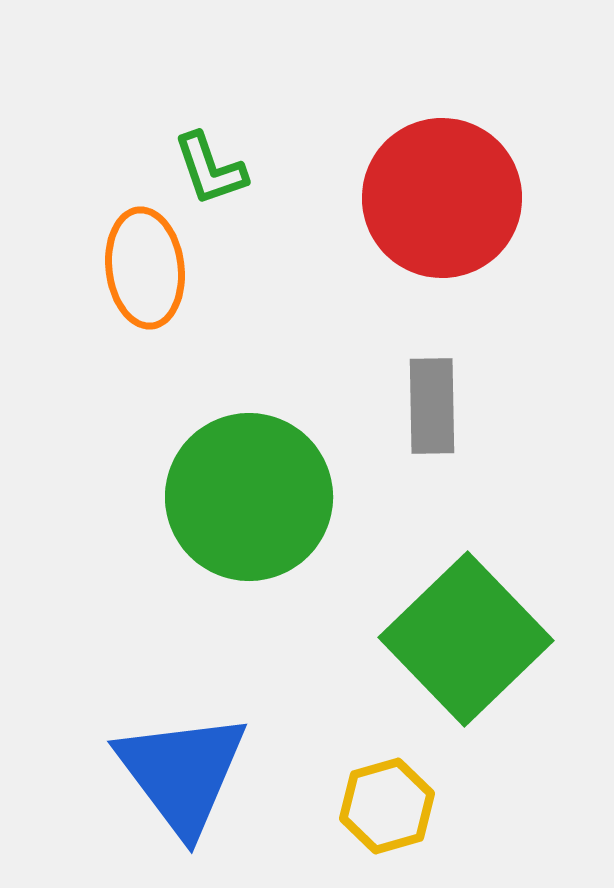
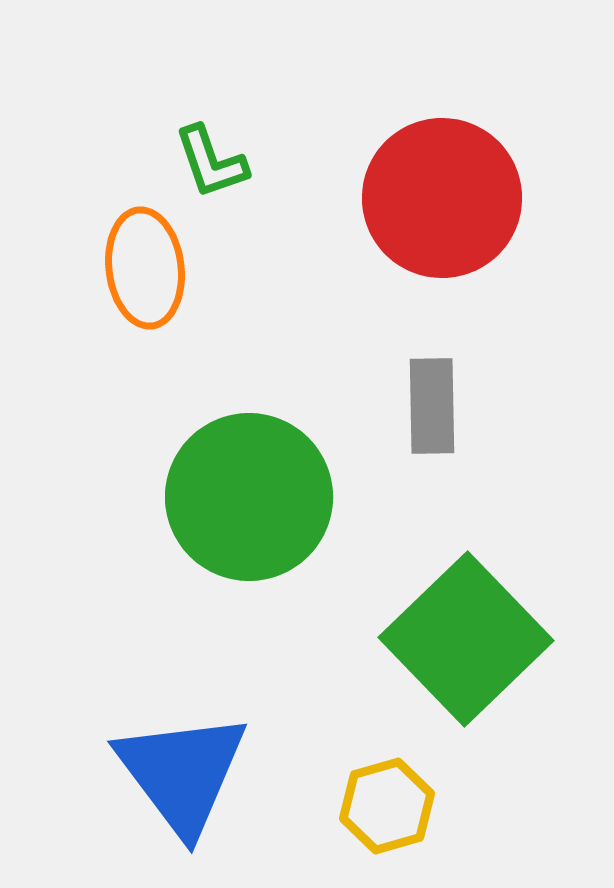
green L-shape: moved 1 px right, 7 px up
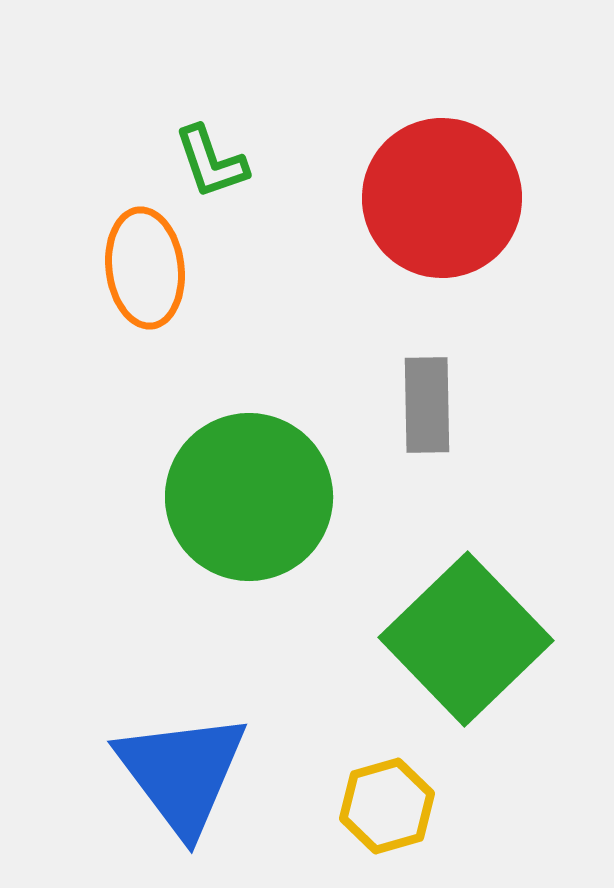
gray rectangle: moved 5 px left, 1 px up
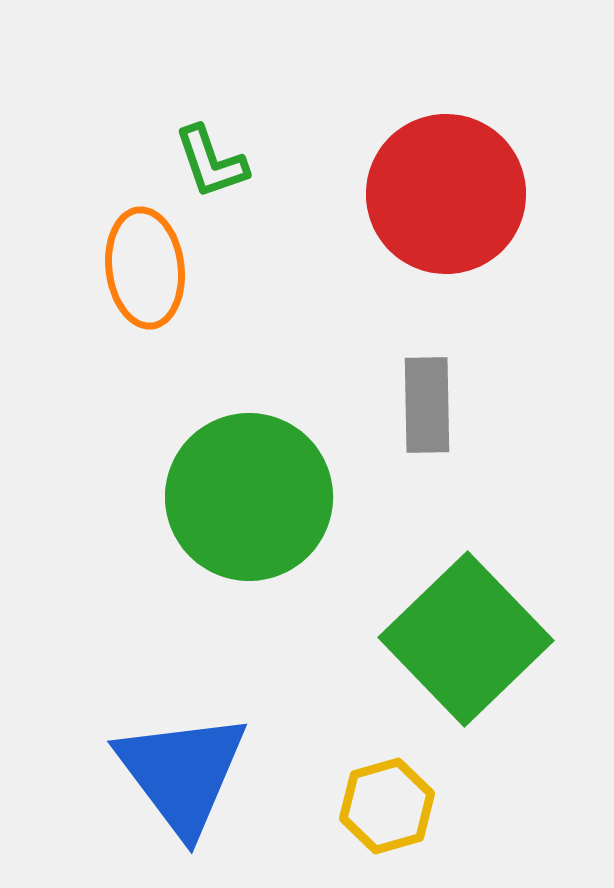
red circle: moved 4 px right, 4 px up
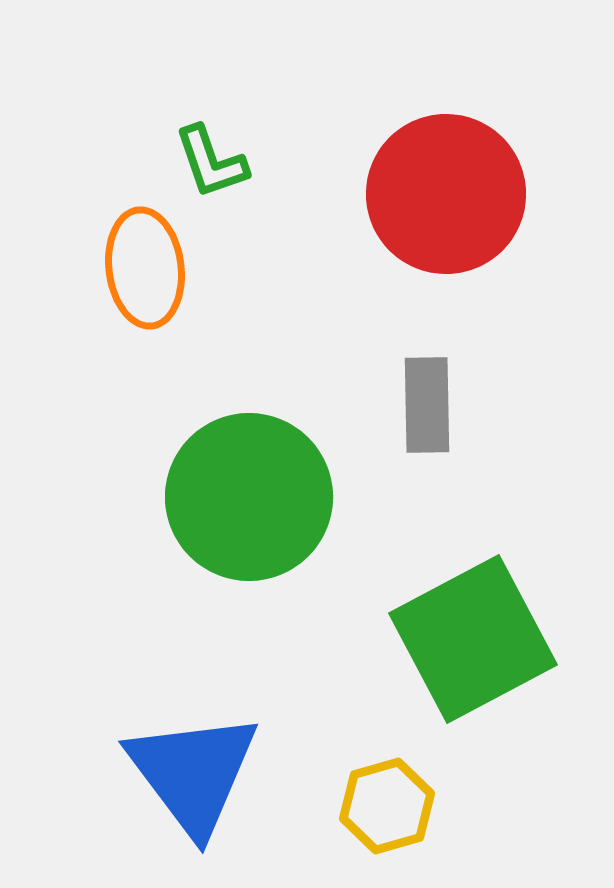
green square: moved 7 px right; rotated 16 degrees clockwise
blue triangle: moved 11 px right
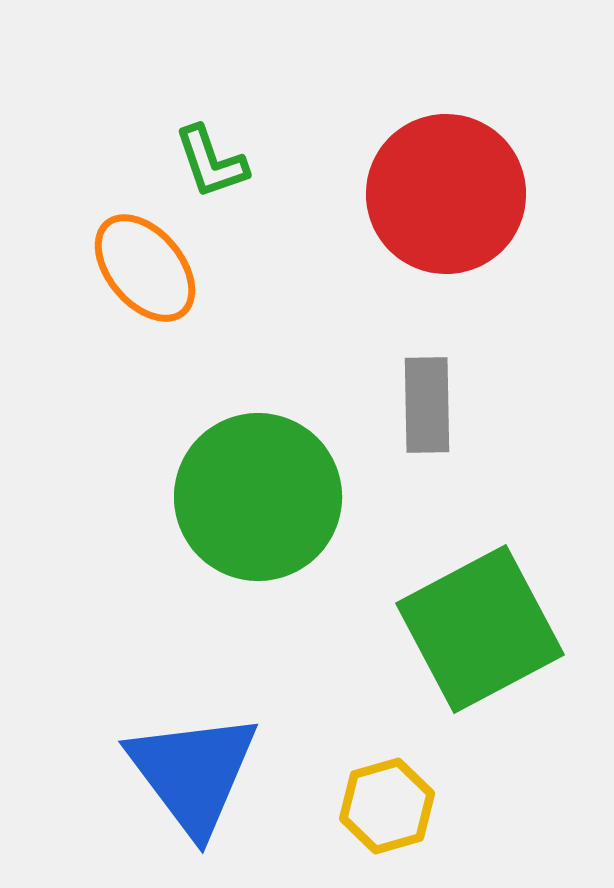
orange ellipse: rotated 33 degrees counterclockwise
green circle: moved 9 px right
green square: moved 7 px right, 10 px up
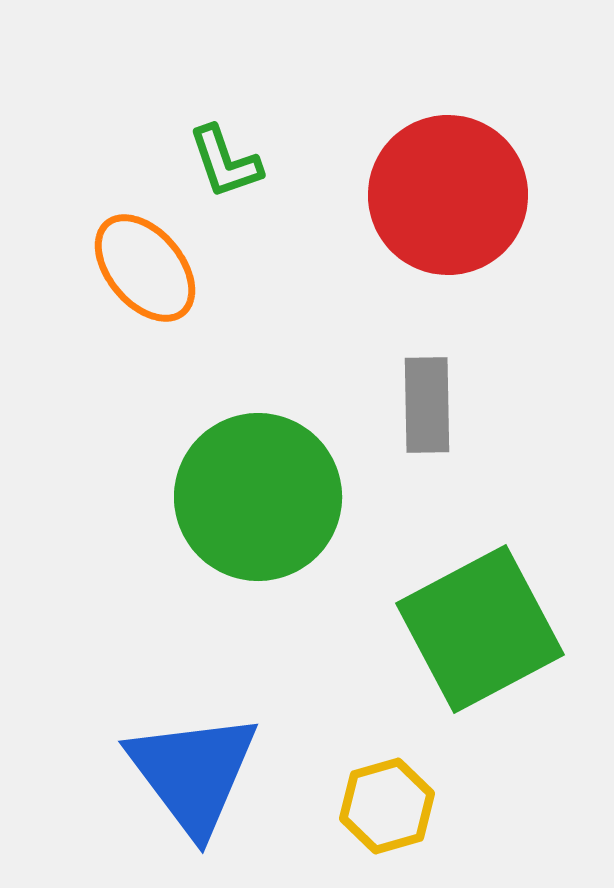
green L-shape: moved 14 px right
red circle: moved 2 px right, 1 px down
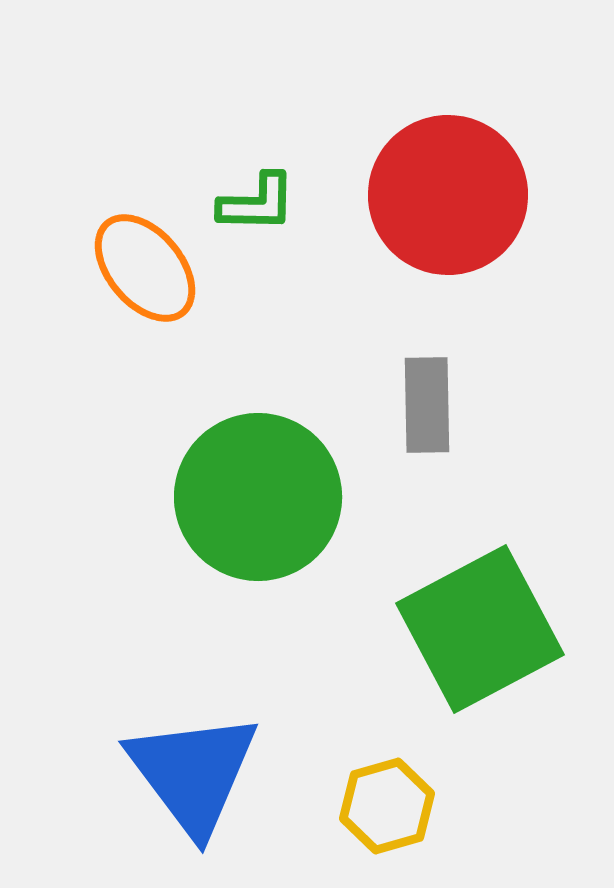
green L-shape: moved 32 px right, 41 px down; rotated 70 degrees counterclockwise
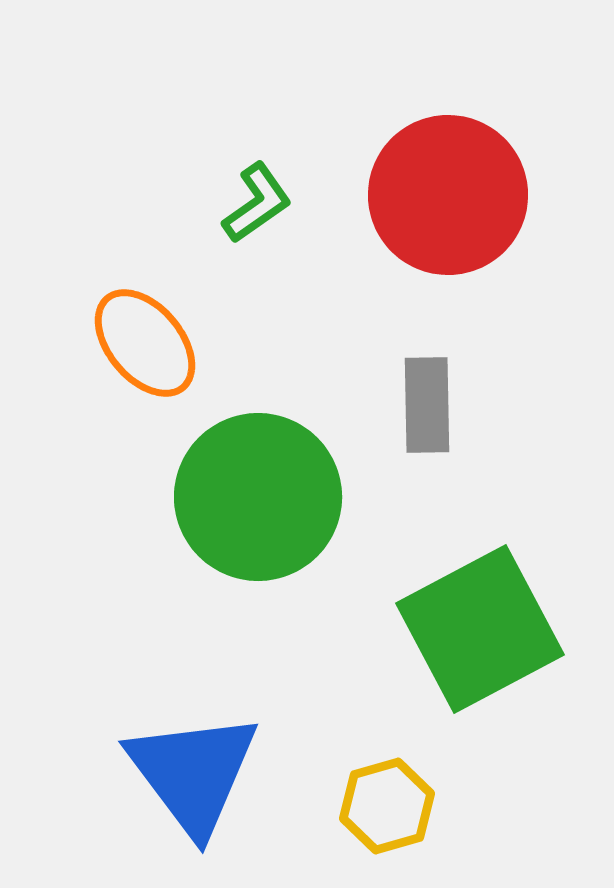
green L-shape: rotated 36 degrees counterclockwise
orange ellipse: moved 75 px down
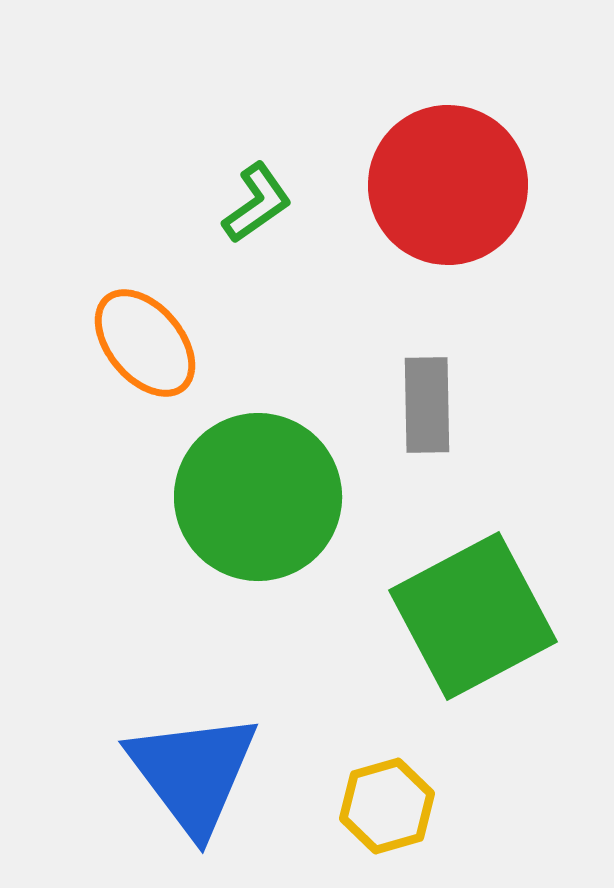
red circle: moved 10 px up
green square: moved 7 px left, 13 px up
